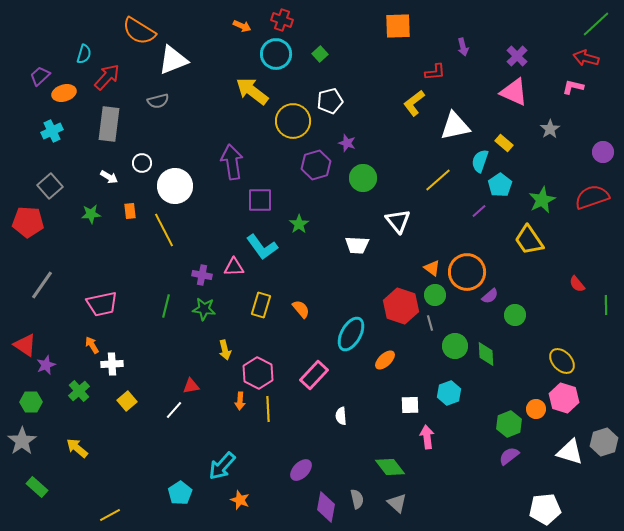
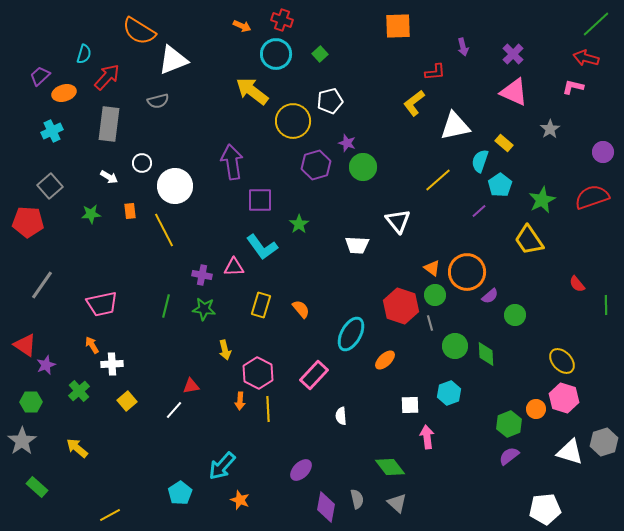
purple cross at (517, 56): moved 4 px left, 2 px up
green circle at (363, 178): moved 11 px up
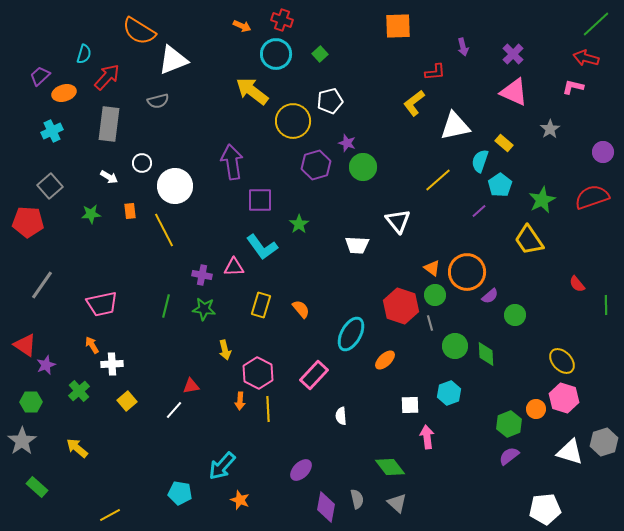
cyan pentagon at (180, 493): rotated 30 degrees counterclockwise
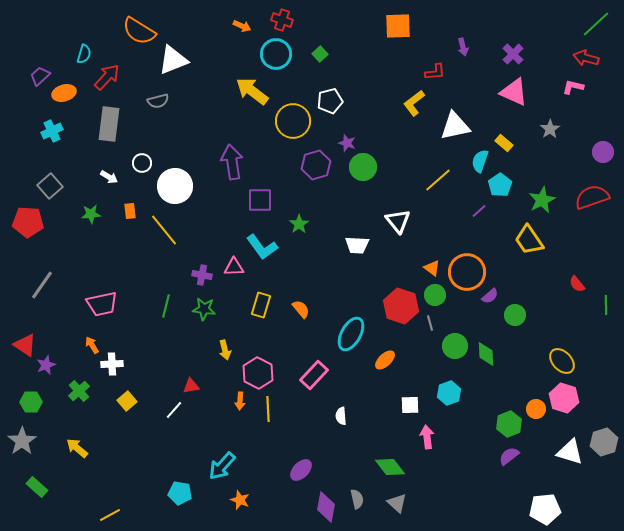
yellow line at (164, 230): rotated 12 degrees counterclockwise
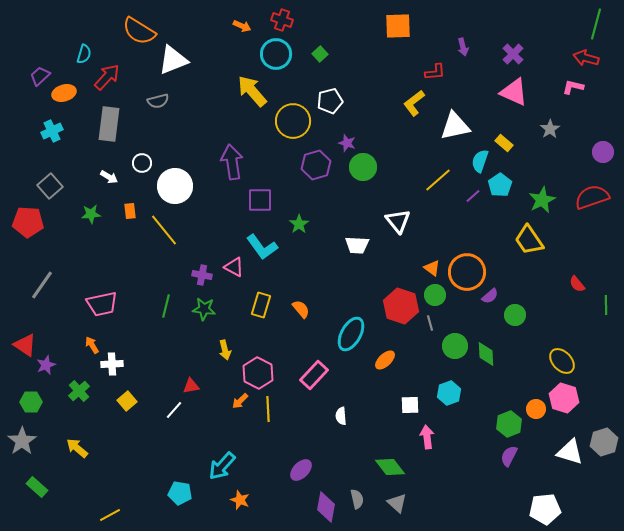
green line at (596, 24): rotated 32 degrees counterclockwise
yellow arrow at (252, 91): rotated 12 degrees clockwise
purple line at (479, 211): moved 6 px left, 15 px up
pink triangle at (234, 267): rotated 30 degrees clockwise
orange arrow at (240, 401): rotated 42 degrees clockwise
purple semicircle at (509, 456): rotated 25 degrees counterclockwise
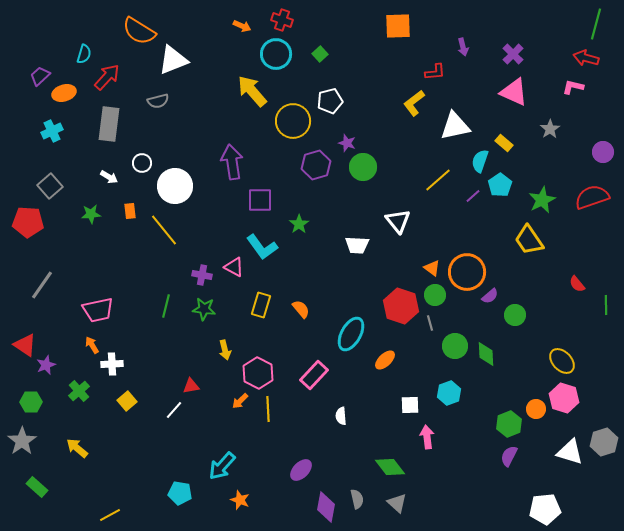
pink trapezoid at (102, 304): moved 4 px left, 6 px down
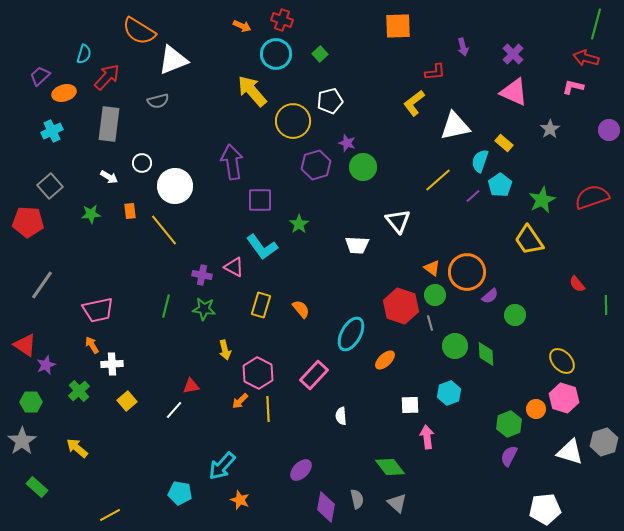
purple circle at (603, 152): moved 6 px right, 22 px up
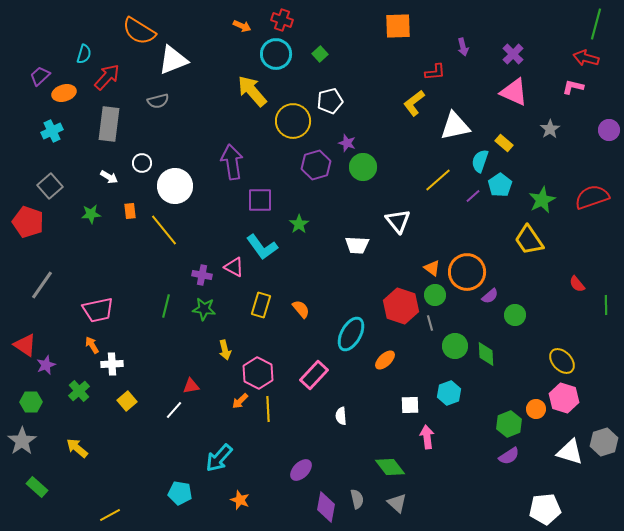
red pentagon at (28, 222): rotated 16 degrees clockwise
purple semicircle at (509, 456): rotated 150 degrees counterclockwise
cyan arrow at (222, 466): moved 3 px left, 8 px up
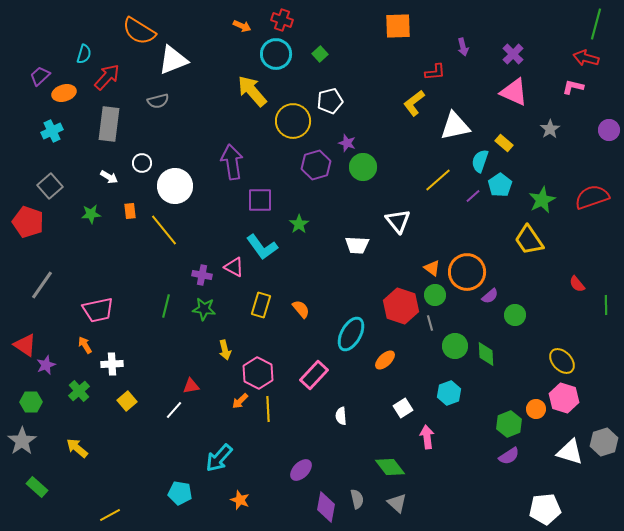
orange arrow at (92, 345): moved 7 px left
white square at (410, 405): moved 7 px left, 3 px down; rotated 30 degrees counterclockwise
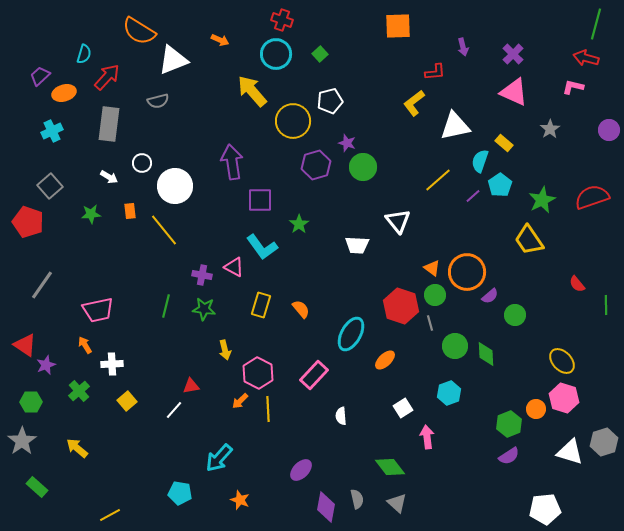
orange arrow at (242, 26): moved 22 px left, 14 px down
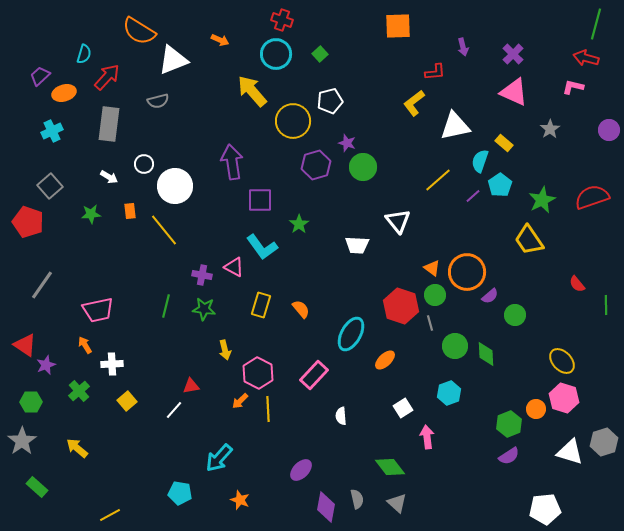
white circle at (142, 163): moved 2 px right, 1 px down
